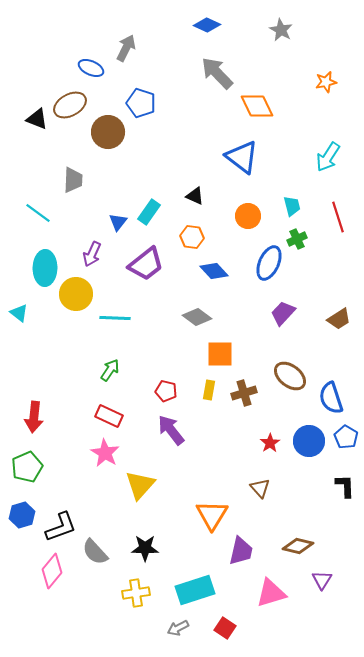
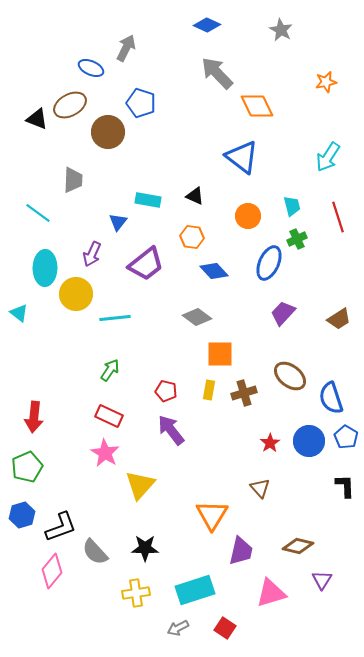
cyan rectangle at (149, 212): moved 1 px left, 12 px up; rotated 65 degrees clockwise
cyan line at (115, 318): rotated 8 degrees counterclockwise
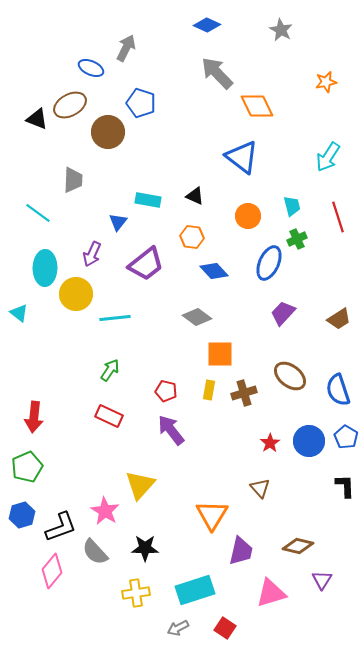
blue semicircle at (331, 398): moved 7 px right, 8 px up
pink star at (105, 453): moved 58 px down
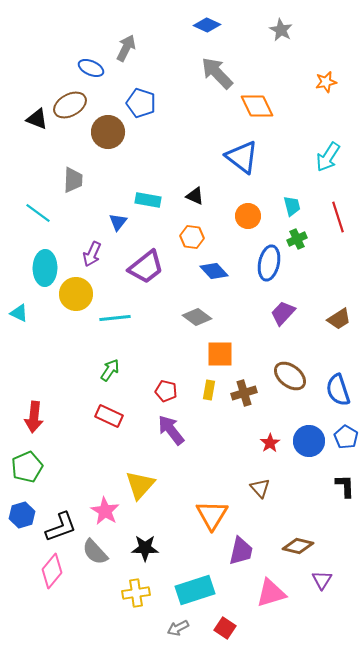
blue ellipse at (269, 263): rotated 12 degrees counterclockwise
purple trapezoid at (146, 264): moved 3 px down
cyan triangle at (19, 313): rotated 12 degrees counterclockwise
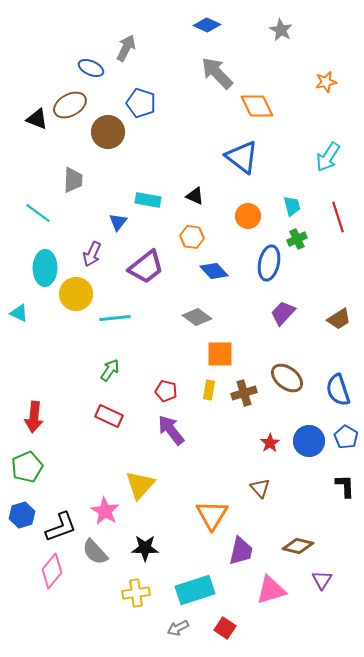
brown ellipse at (290, 376): moved 3 px left, 2 px down
pink triangle at (271, 593): moved 3 px up
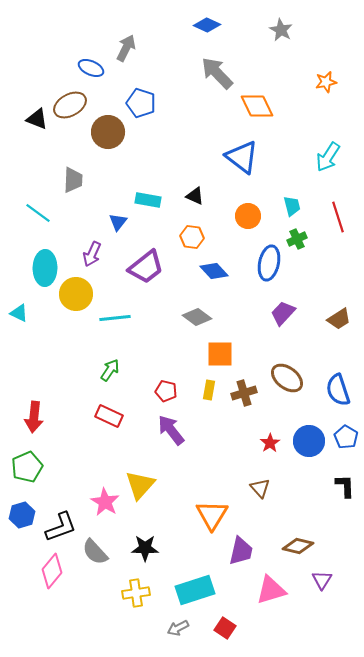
pink star at (105, 511): moved 9 px up
